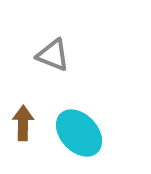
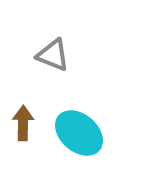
cyan ellipse: rotated 6 degrees counterclockwise
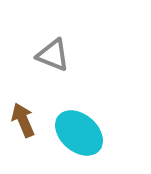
brown arrow: moved 3 px up; rotated 24 degrees counterclockwise
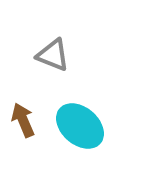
cyan ellipse: moved 1 px right, 7 px up
